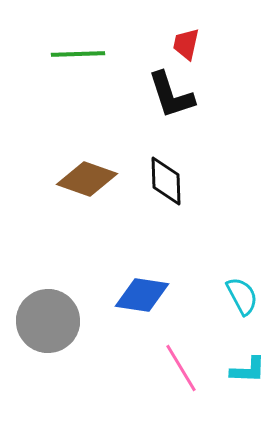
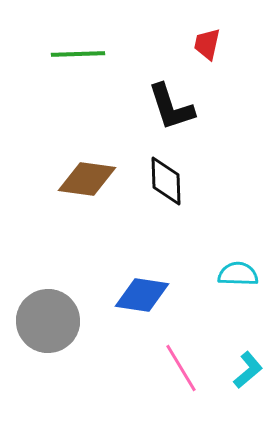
red trapezoid: moved 21 px right
black L-shape: moved 12 px down
brown diamond: rotated 12 degrees counterclockwise
cyan semicircle: moved 4 px left, 22 px up; rotated 60 degrees counterclockwise
cyan L-shape: rotated 42 degrees counterclockwise
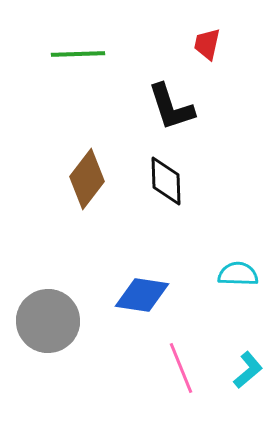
brown diamond: rotated 60 degrees counterclockwise
pink line: rotated 9 degrees clockwise
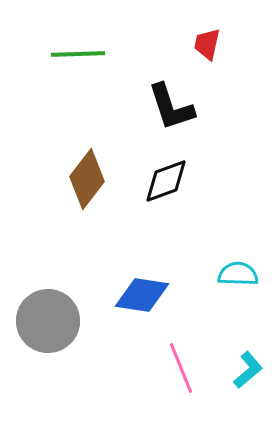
black diamond: rotated 72 degrees clockwise
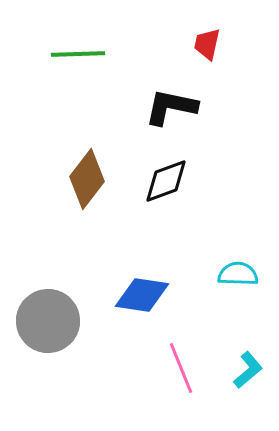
black L-shape: rotated 120 degrees clockwise
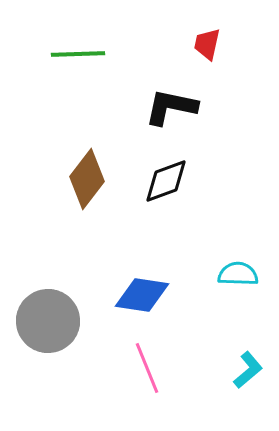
pink line: moved 34 px left
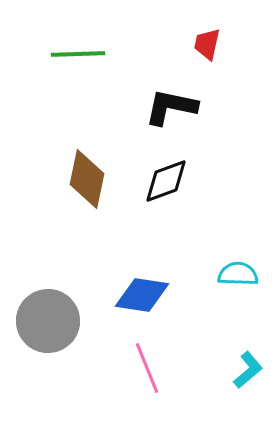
brown diamond: rotated 26 degrees counterclockwise
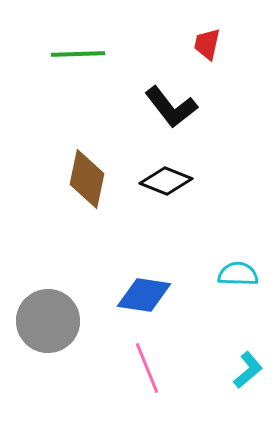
black L-shape: rotated 140 degrees counterclockwise
black diamond: rotated 42 degrees clockwise
blue diamond: moved 2 px right
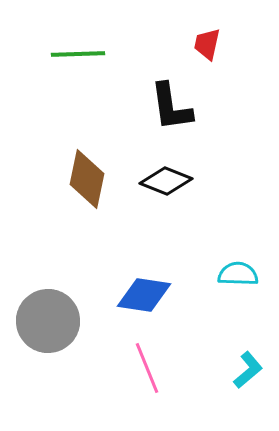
black L-shape: rotated 30 degrees clockwise
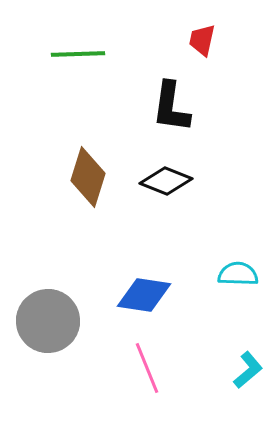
red trapezoid: moved 5 px left, 4 px up
black L-shape: rotated 16 degrees clockwise
brown diamond: moved 1 px right, 2 px up; rotated 6 degrees clockwise
